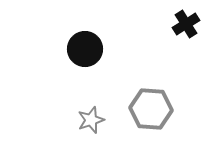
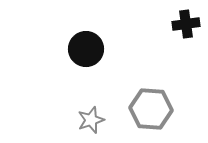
black cross: rotated 24 degrees clockwise
black circle: moved 1 px right
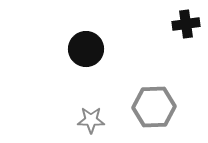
gray hexagon: moved 3 px right, 2 px up; rotated 6 degrees counterclockwise
gray star: rotated 20 degrees clockwise
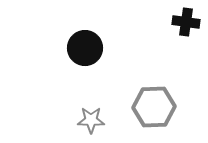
black cross: moved 2 px up; rotated 16 degrees clockwise
black circle: moved 1 px left, 1 px up
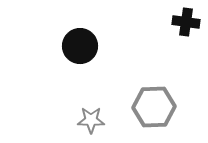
black circle: moved 5 px left, 2 px up
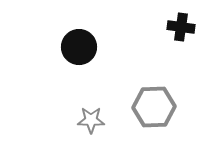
black cross: moved 5 px left, 5 px down
black circle: moved 1 px left, 1 px down
